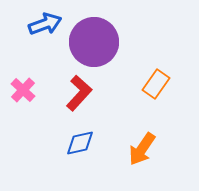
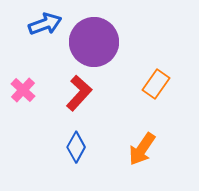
blue diamond: moved 4 px left, 4 px down; rotated 48 degrees counterclockwise
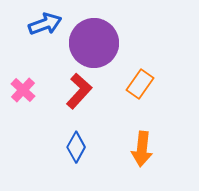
purple circle: moved 1 px down
orange rectangle: moved 16 px left
red L-shape: moved 2 px up
orange arrow: rotated 28 degrees counterclockwise
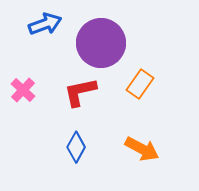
purple circle: moved 7 px right
red L-shape: moved 1 px right, 1 px down; rotated 144 degrees counterclockwise
orange arrow: rotated 68 degrees counterclockwise
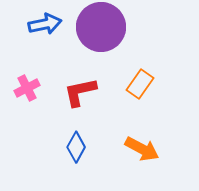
blue arrow: rotated 8 degrees clockwise
purple circle: moved 16 px up
pink cross: moved 4 px right, 2 px up; rotated 20 degrees clockwise
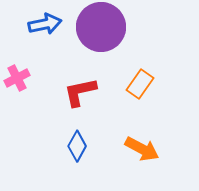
pink cross: moved 10 px left, 10 px up
blue diamond: moved 1 px right, 1 px up
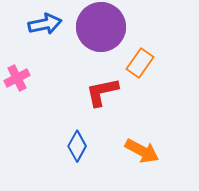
orange rectangle: moved 21 px up
red L-shape: moved 22 px right
orange arrow: moved 2 px down
